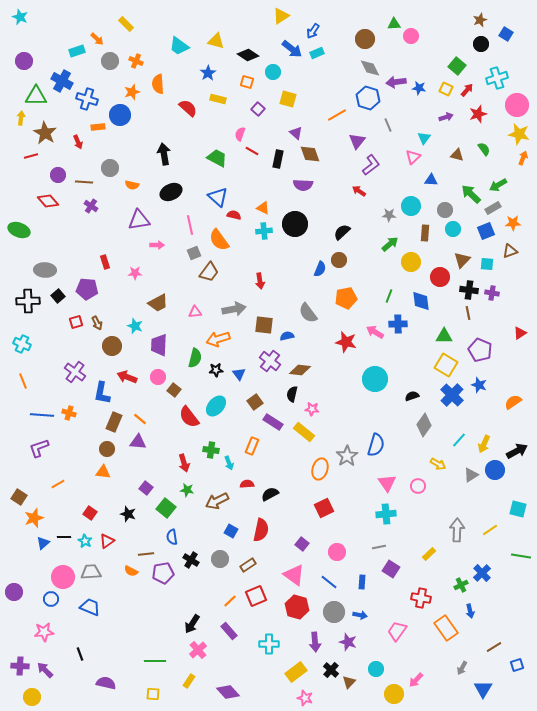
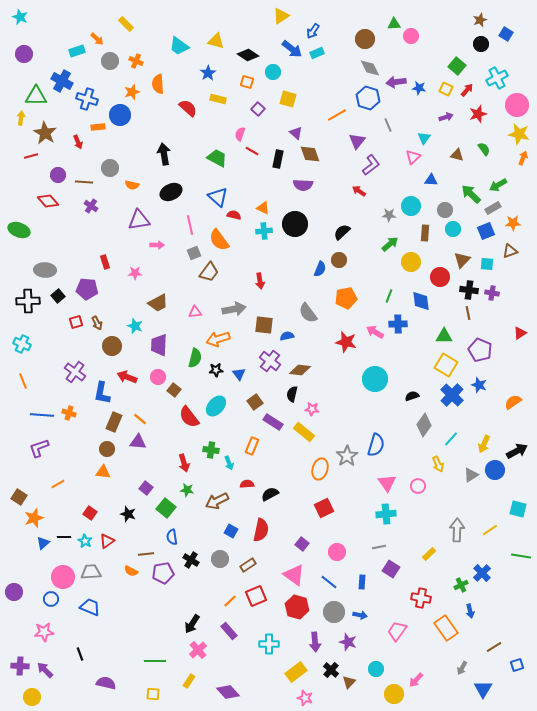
purple circle at (24, 61): moved 7 px up
cyan cross at (497, 78): rotated 10 degrees counterclockwise
cyan line at (459, 440): moved 8 px left, 1 px up
yellow arrow at (438, 464): rotated 35 degrees clockwise
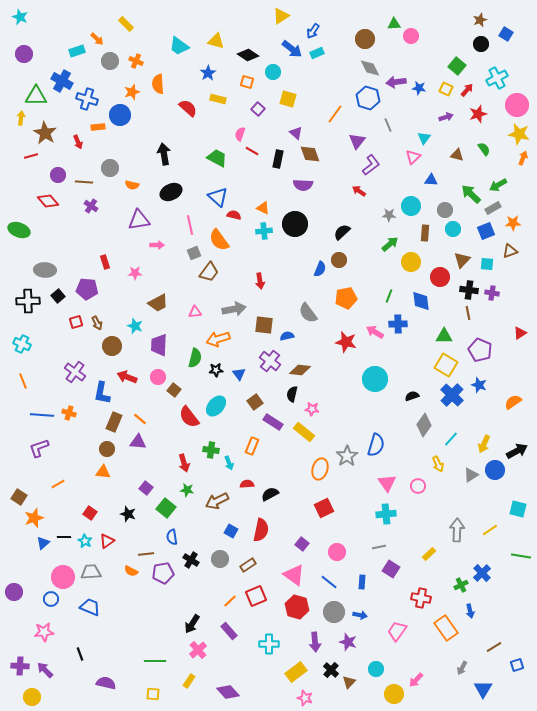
orange line at (337, 115): moved 2 px left, 1 px up; rotated 24 degrees counterclockwise
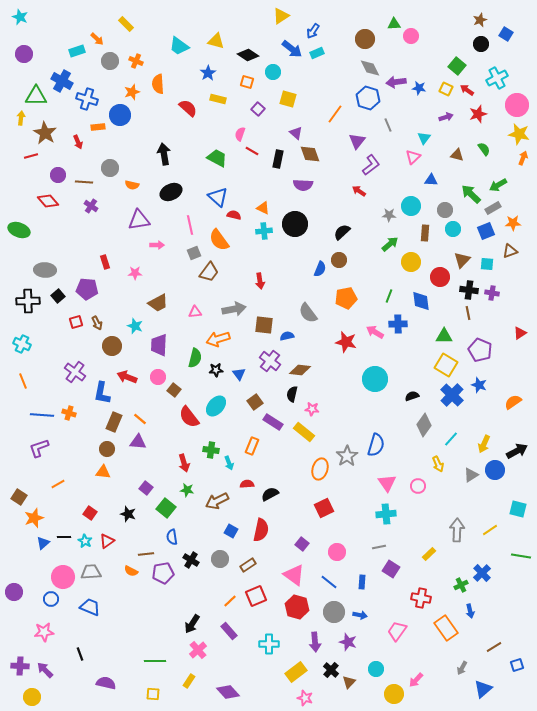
red arrow at (467, 90): rotated 96 degrees counterclockwise
blue triangle at (483, 689): rotated 18 degrees clockwise
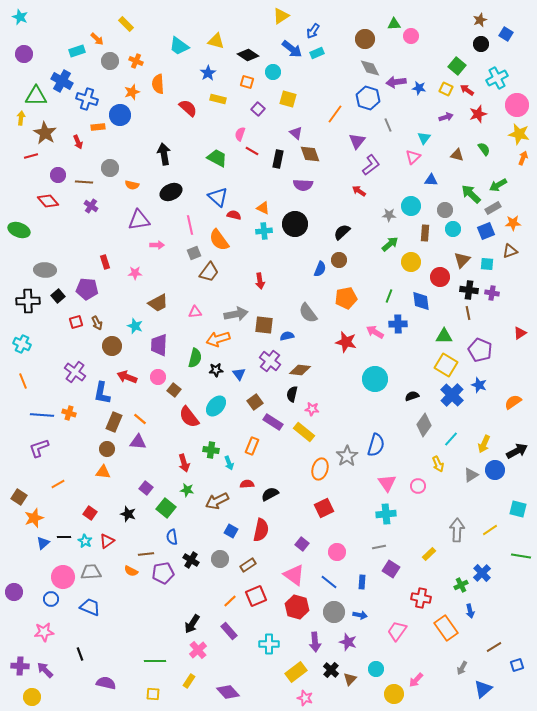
gray arrow at (234, 309): moved 2 px right, 5 px down
brown triangle at (349, 682): moved 1 px right, 3 px up
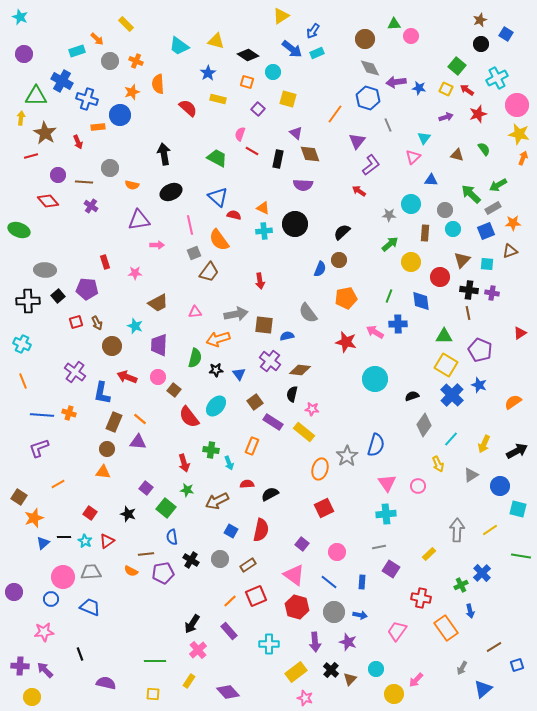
cyan circle at (411, 206): moved 2 px up
blue circle at (495, 470): moved 5 px right, 16 px down
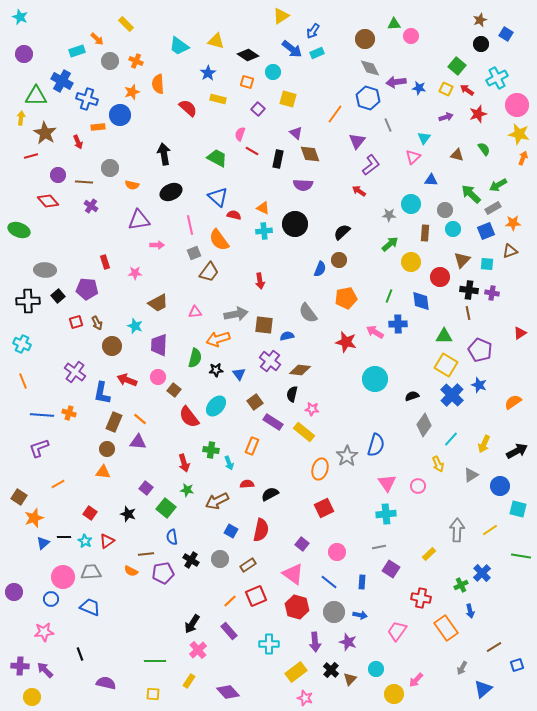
red arrow at (127, 377): moved 3 px down
pink triangle at (294, 575): moved 1 px left, 1 px up
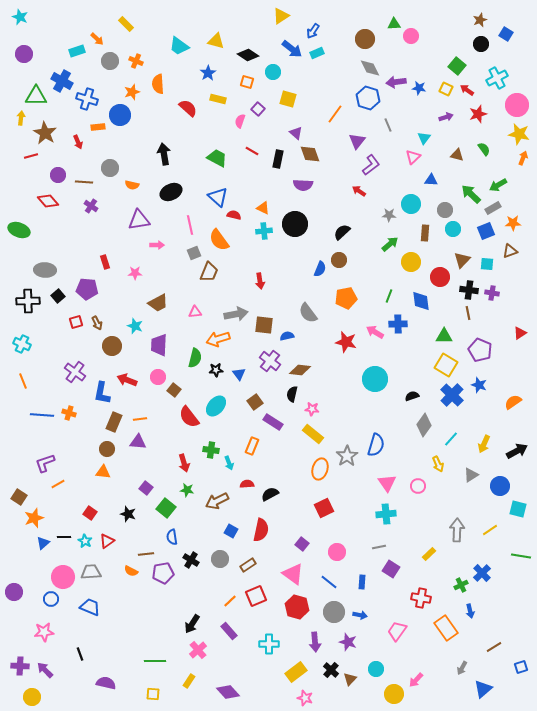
pink semicircle at (240, 134): moved 13 px up
brown trapezoid at (209, 272): rotated 15 degrees counterclockwise
orange line at (140, 419): rotated 48 degrees counterclockwise
yellow rectangle at (304, 432): moved 9 px right, 2 px down
purple L-shape at (39, 448): moved 6 px right, 15 px down
blue square at (517, 665): moved 4 px right, 2 px down
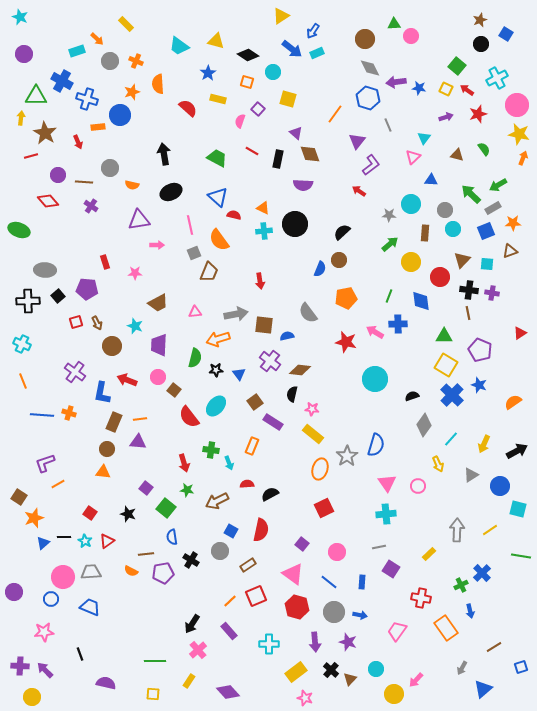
gray circle at (220, 559): moved 8 px up
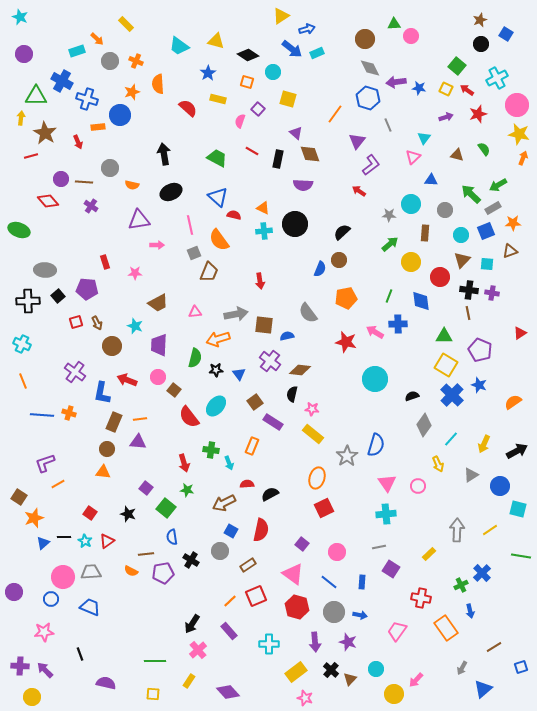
blue arrow at (313, 31): moved 6 px left, 2 px up; rotated 140 degrees counterclockwise
purple circle at (58, 175): moved 3 px right, 4 px down
cyan circle at (453, 229): moved 8 px right, 6 px down
orange ellipse at (320, 469): moved 3 px left, 9 px down
brown arrow at (217, 501): moved 7 px right, 2 px down
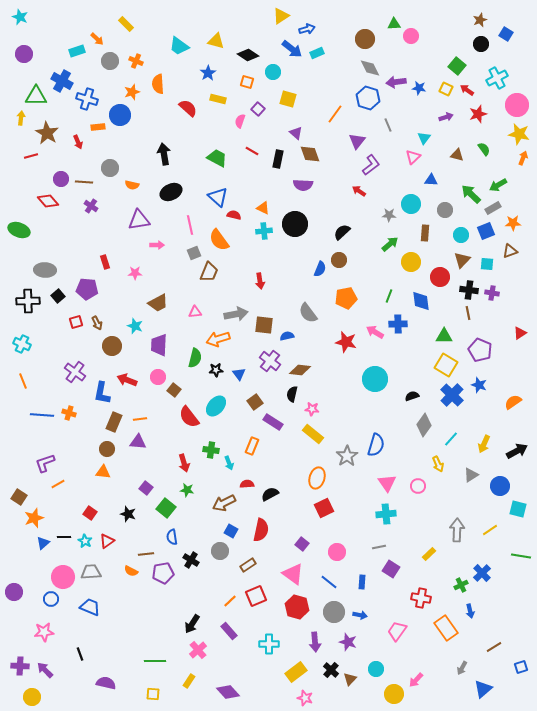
brown star at (45, 133): moved 2 px right
